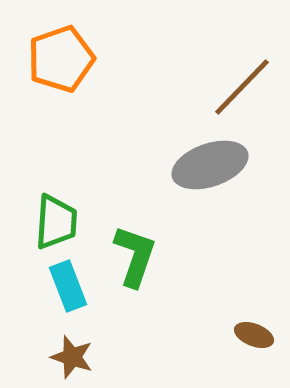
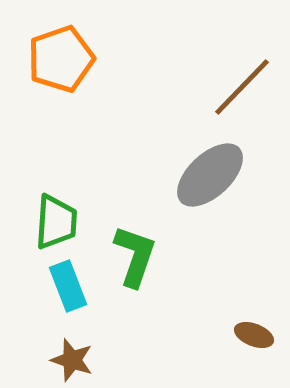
gray ellipse: moved 10 px down; rotated 24 degrees counterclockwise
brown star: moved 3 px down
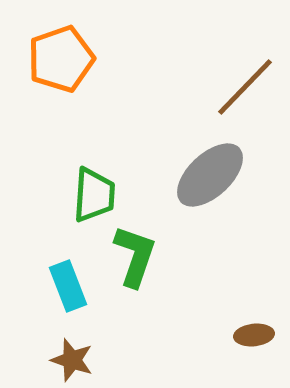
brown line: moved 3 px right
green trapezoid: moved 38 px right, 27 px up
brown ellipse: rotated 27 degrees counterclockwise
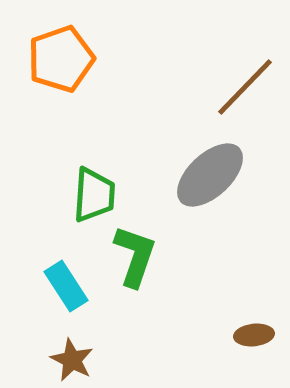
cyan rectangle: moved 2 px left; rotated 12 degrees counterclockwise
brown star: rotated 9 degrees clockwise
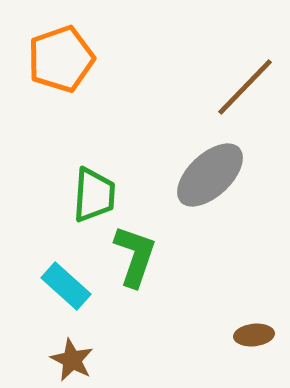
cyan rectangle: rotated 15 degrees counterclockwise
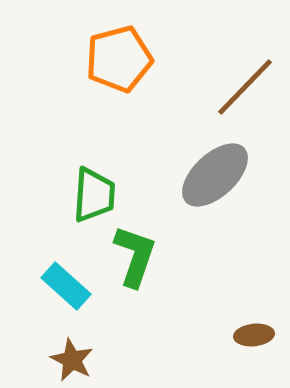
orange pentagon: moved 58 px right; rotated 4 degrees clockwise
gray ellipse: moved 5 px right
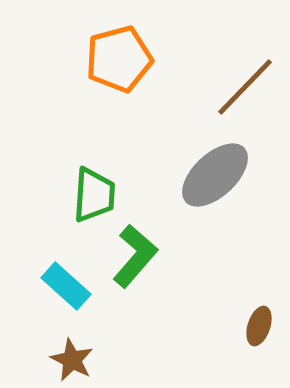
green L-shape: rotated 22 degrees clockwise
brown ellipse: moved 5 px right, 9 px up; rotated 66 degrees counterclockwise
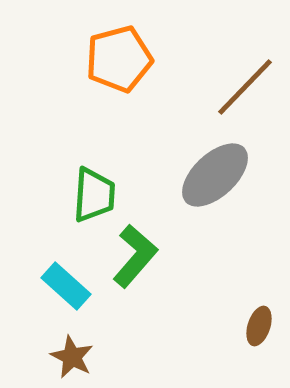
brown star: moved 3 px up
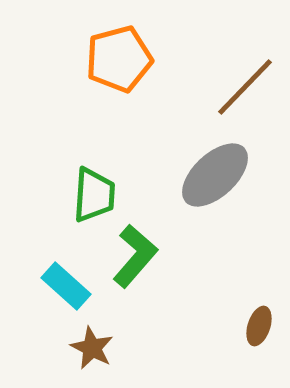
brown star: moved 20 px right, 9 px up
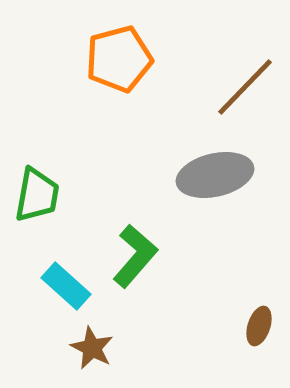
gray ellipse: rotated 30 degrees clockwise
green trapezoid: moved 57 px left; rotated 6 degrees clockwise
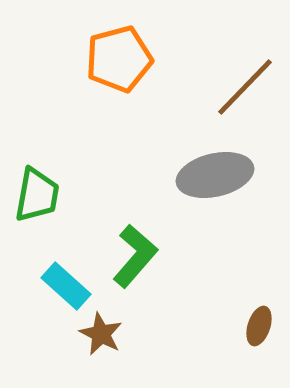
brown star: moved 9 px right, 14 px up
